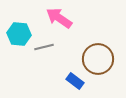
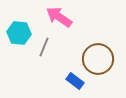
pink arrow: moved 1 px up
cyan hexagon: moved 1 px up
gray line: rotated 54 degrees counterclockwise
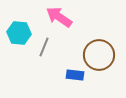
brown circle: moved 1 px right, 4 px up
blue rectangle: moved 6 px up; rotated 30 degrees counterclockwise
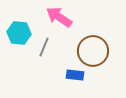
brown circle: moved 6 px left, 4 px up
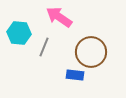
brown circle: moved 2 px left, 1 px down
